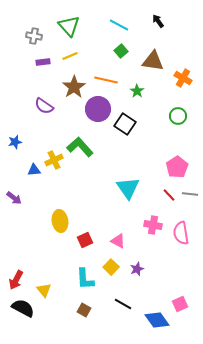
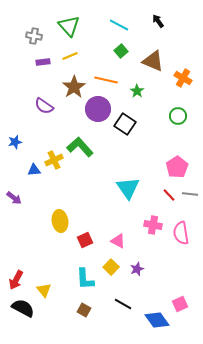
brown triangle: rotated 15 degrees clockwise
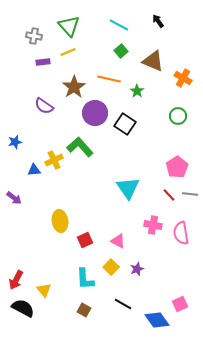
yellow line: moved 2 px left, 4 px up
orange line: moved 3 px right, 1 px up
purple circle: moved 3 px left, 4 px down
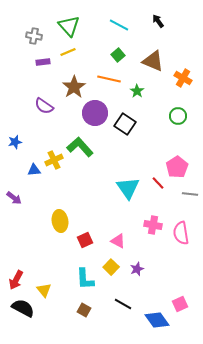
green square: moved 3 px left, 4 px down
red line: moved 11 px left, 12 px up
